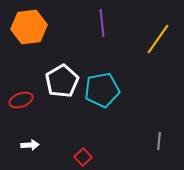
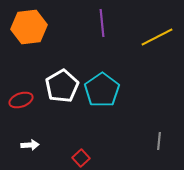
yellow line: moved 1 px left, 2 px up; rotated 28 degrees clockwise
white pentagon: moved 5 px down
cyan pentagon: rotated 24 degrees counterclockwise
red square: moved 2 px left, 1 px down
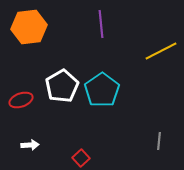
purple line: moved 1 px left, 1 px down
yellow line: moved 4 px right, 14 px down
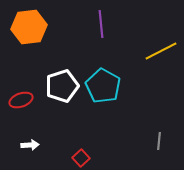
white pentagon: rotated 12 degrees clockwise
cyan pentagon: moved 1 px right, 4 px up; rotated 8 degrees counterclockwise
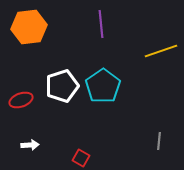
yellow line: rotated 8 degrees clockwise
cyan pentagon: rotated 8 degrees clockwise
red square: rotated 18 degrees counterclockwise
